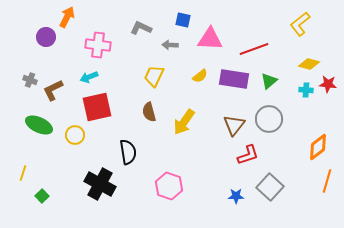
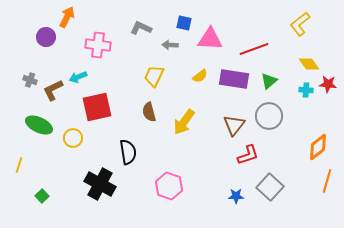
blue square: moved 1 px right, 3 px down
yellow diamond: rotated 40 degrees clockwise
cyan arrow: moved 11 px left
gray circle: moved 3 px up
yellow circle: moved 2 px left, 3 px down
yellow line: moved 4 px left, 8 px up
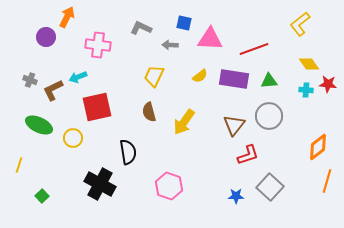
green triangle: rotated 36 degrees clockwise
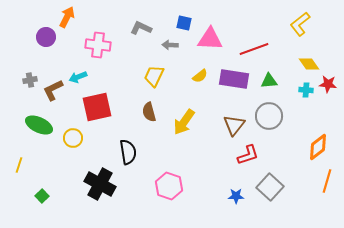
gray cross: rotated 32 degrees counterclockwise
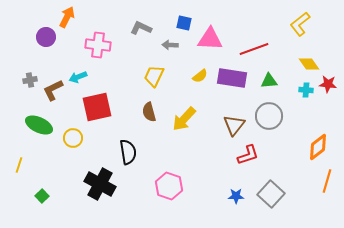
purple rectangle: moved 2 px left, 1 px up
yellow arrow: moved 3 px up; rotated 8 degrees clockwise
gray square: moved 1 px right, 7 px down
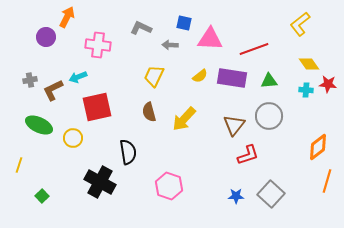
black cross: moved 2 px up
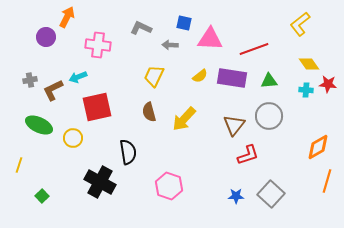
orange diamond: rotated 8 degrees clockwise
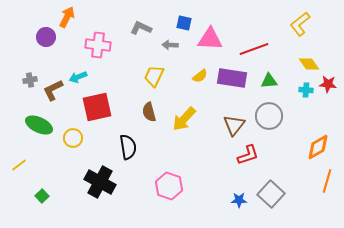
black semicircle: moved 5 px up
yellow line: rotated 35 degrees clockwise
blue star: moved 3 px right, 4 px down
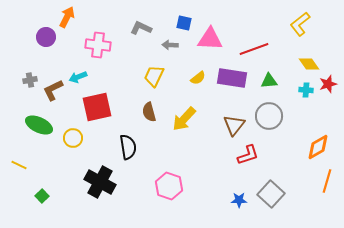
yellow semicircle: moved 2 px left, 2 px down
red star: rotated 24 degrees counterclockwise
yellow line: rotated 63 degrees clockwise
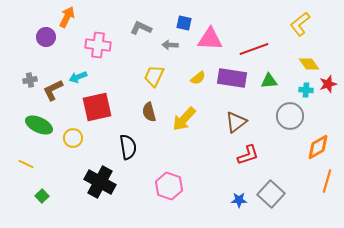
gray circle: moved 21 px right
brown triangle: moved 2 px right, 3 px up; rotated 15 degrees clockwise
yellow line: moved 7 px right, 1 px up
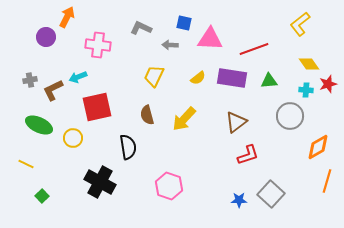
brown semicircle: moved 2 px left, 3 px down
